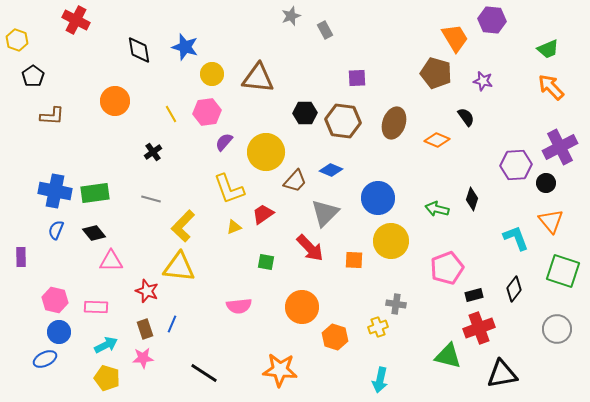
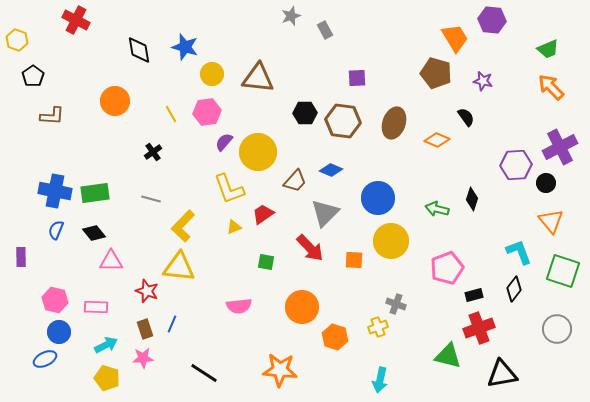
yellow circle at (266, 152): moved 8 px left
cyan L-shape at (516, 238): moved 3 px right, 14 px down
gray cross at (396, 304): rotated 12 degrees clockwise
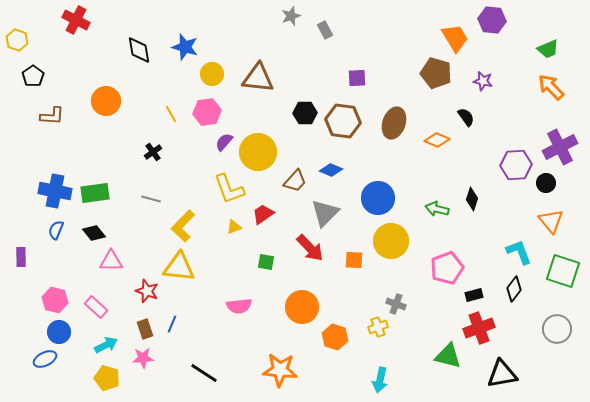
orange circle at (115, 101): moved 9 px left
pink rectangle at (96, 307): rotated 40 degrees clockwise
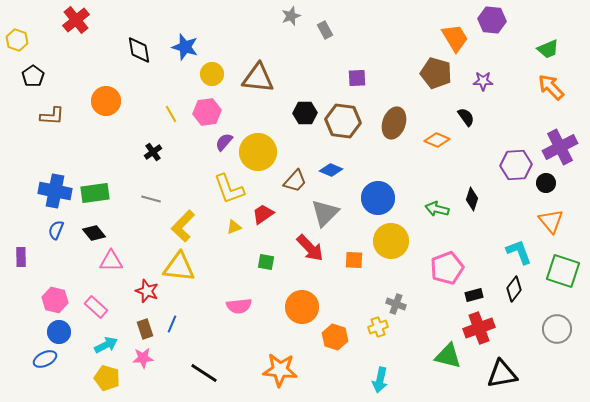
red cross at (76, 20): rotated 24 degrees clockwise
purple star at (483, 81): rotated 12 degrees counterclockwise
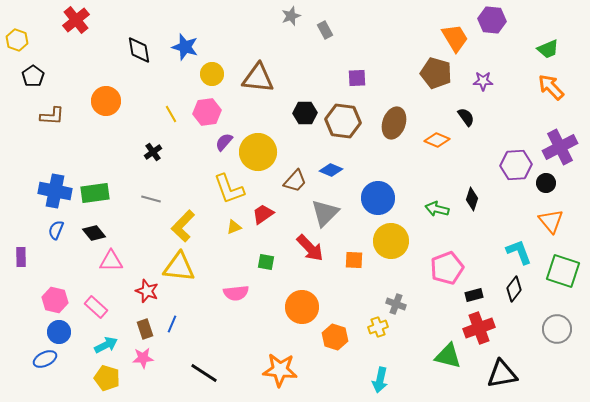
pink semicircle at (239, 306): moved 3 px left, 13 px up
